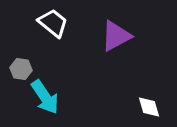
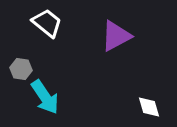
white trapezoid: moved 6 px left
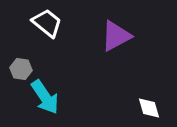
white diamond: moved 1 px down
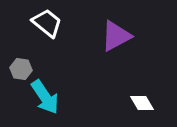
white diamond: moved 7 px left, 5 px up; rotated 15 degrees counterclockwise
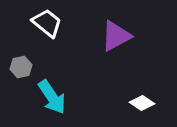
gray hexagon: moved 2 px up; rotated 20 degrees counterclockwise
cyan arrow: moved 7 px right
white diamond: rotated 25 degrees counterclockwise
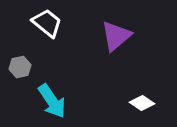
purple triangle: rotated 12 degrees counterclockwise
gray hexagon: moved 1 px left
cyan arrow: moved 4 px down
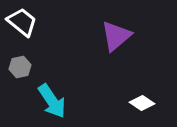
white trapezoid: moved 25 px left, 1 px up
